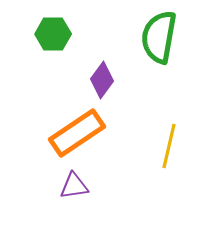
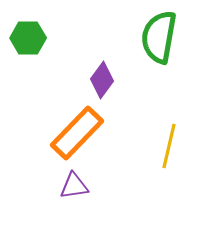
green hexagon: moved 25 px left, 4 px down
orange rectangle: rotated 12 degrees counterclockwise
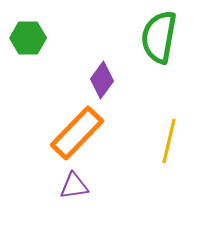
yellow line: moved 5 px up
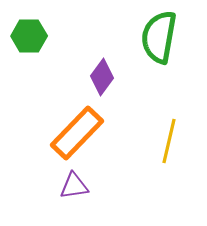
green hexagon: moved 1 px right, 2 px up
purple diamond: moved 3 px up
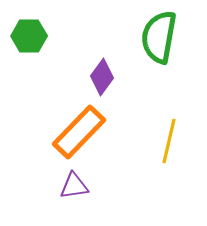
orange rectangle: moved 2 px right, 1 px up
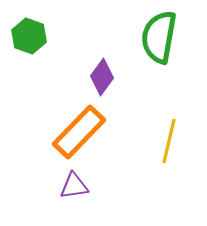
green hexagon: rotated 20 degrees clockwise
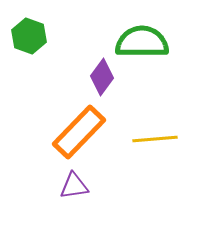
green semicircle: moved 17 px left, 5 px down; rotated 80 degrees clockwise
yellow line: moved 14 px left, 2 px up; rotated 72 degrees clockwise
